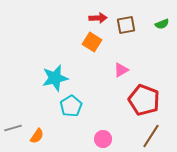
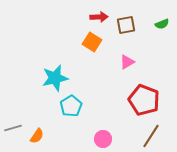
red arrow: moved 1 px right, 1 px up
pink triangle: moved 6 px right, 8 px up
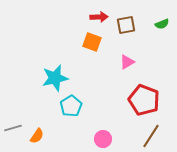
orange square: rotated 12 degrees counterclockwise
